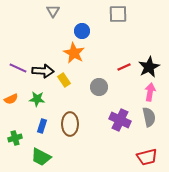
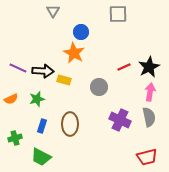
blue circle: moved 1 px left, 1 px down
yellow rectangle: rotated 40 degrees counterclockwise
green star: rotated 21 degrees counterclockwise
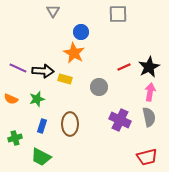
yellow rectangle: moved 1 px right, 1 px up
orange semicircle: rotated 48 degrees clockwise
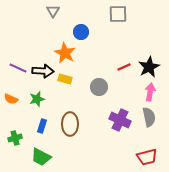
orange star: moved 9 px left
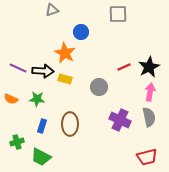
gray triangle: moved 1 px left, 1 px up; rotated 40 degrees clockwise
green star: rotated 21 degrees clockwise
green cross: moved 2 px right, 4 px down
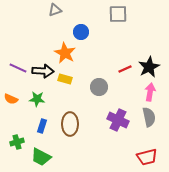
gray triangle: moved 3 px right
red line: moved 1 px right, 2 px down
purple cross: moved 2 px left
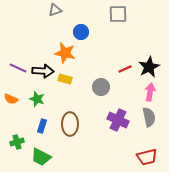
orange star: rotated 15 degrees counterclockwise
gray circle: moved 2 px right
green star: rotated 14 degrees clockwise
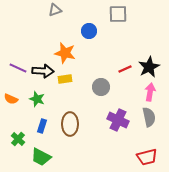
blue circle: moved 8 px right, 1 px up
yellow rectangle: rotated 24 degrees counterclockwise
green cross: moved 1 px right, 3 px up; rotated 32 degrees counterclockwise
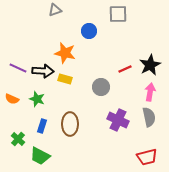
black star: moved 1 px right, 2 px up
yellow rectangle: rotated 24 degrees clockwise
orange semicircle: moved 1 px right
green trapezoid: moved 1 px left, 1 px up
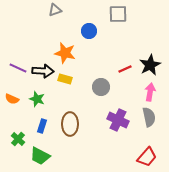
red trapezoid: rotated 35 degrees counterclockwise
